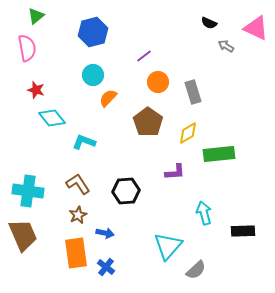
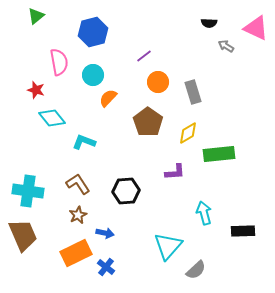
black semicircle: rotated 21 degrees counterclockwise
pink semicircle: moved 32 px right, 14 px down
orange rectangle: rotated 72 degrees clockwise
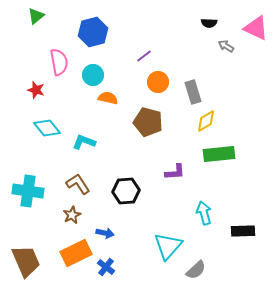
orange semicircle: rotated 60 degrees clockwise
cyan diamond: moved 5 px left, 10 px down
brown pentagon: rotated 20 degrees counterclockwise
yellow diamond: moved 18 px right, 12 px up
brown star: moved 6 px left
brown trapezoid: moved 3 px right, 26 px down
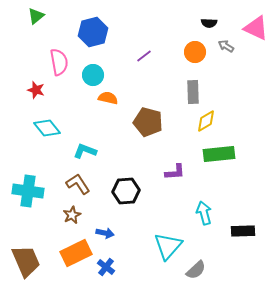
orange circle: moved 37 px right, 30 px up
gray rectangle: rotated 15 degrees clockwise
cyan L-shape: moved 1 px right, 9 px down
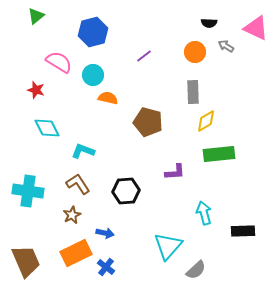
pink semicircle: rotated 48 degrees counterclockwise
cyan diamond: rotated 12 degrees clockwise
cyan L-shape: moved 2 px left
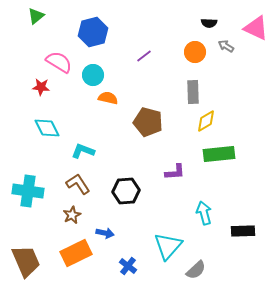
red star: moved 5 px right, 3 px up; rotated 12 degrees counterclockwise
blue cross: moved 22 px right, 1 px up
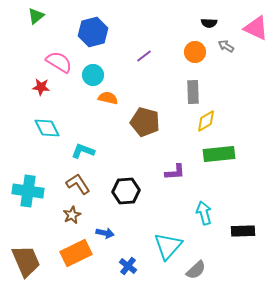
brown pentagon: moved 3 px left
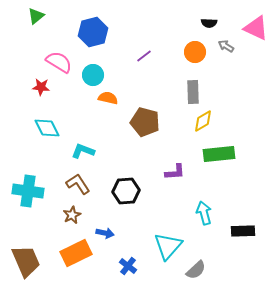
yellow diamond: moved 3 px left
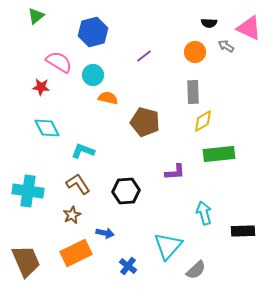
pink triangle: moved 7 px left
